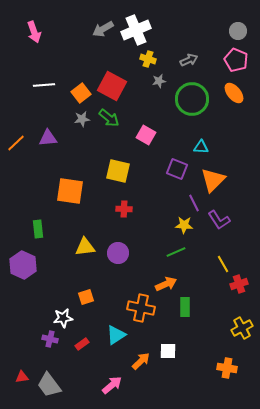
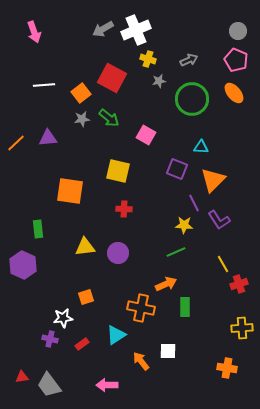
red square at (112, 86): moved 8 px up
yellow cross at (242, 328): rotated 25 degrees clockwise
orange arrow at (141, 361): rotated 84 degrees counterclockwise
pink arrow at (112, 385): moved 5 px left; rotated 140 degrees counterclockwise
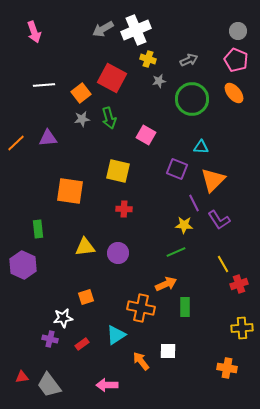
green arrow at (109, 118): rotated 35 degrees clockwise
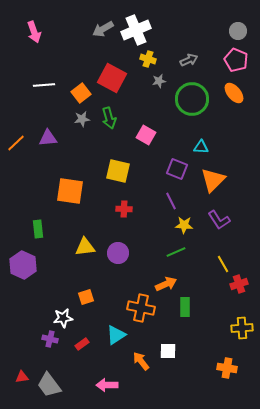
purple line at (194, 203): moved 23 px left, 2 px up
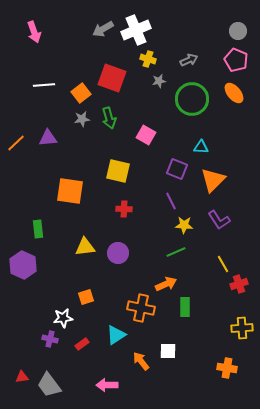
red square at (112, 78): rotated 8 degrees counterclockwise
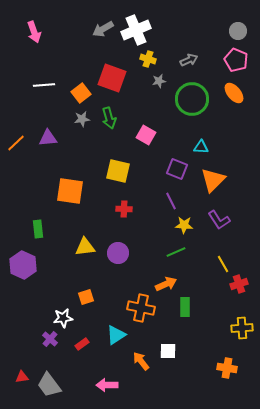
purple cross at (50, 339): rotated 28 degrees clockwise
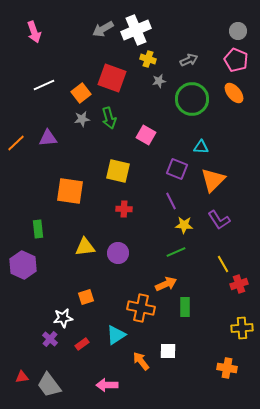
white line at (44, 85): rotated 20 degrees counterclockwise
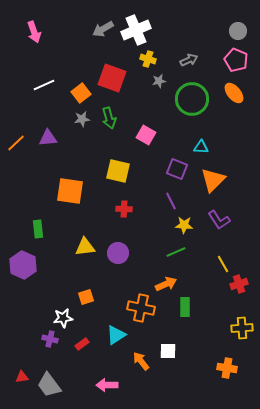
purple cross at (50, 339): rotated 28 degrees counterclockwise
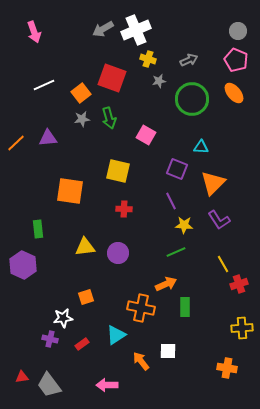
orange triangle at (213, 180): moved 3 px down
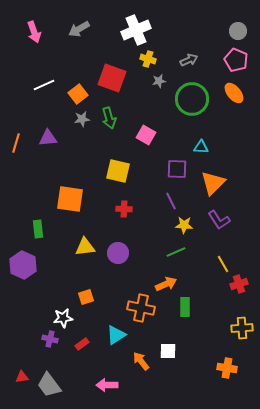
gray arrow at (103, 29): moved 24 px left
orange square at (81, 93): moved 3 px left, 1 px down
orange line at (16, 143): rotated 30 degrees counterclockwise
purple square at (177, 169): rotated 20 degrees counterclockwise
orange square at (70, 191): moved 8 px down
